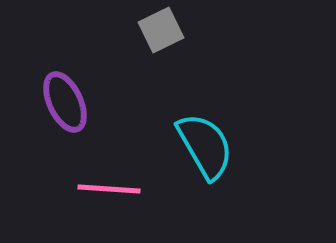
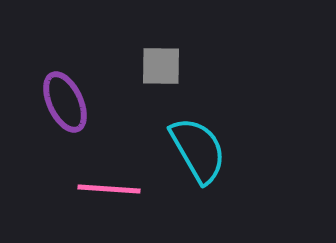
gray square: moved 36 px down; rotated 27 degrees clockwise
cyan semicircle: moved 7 px left, 4 px down
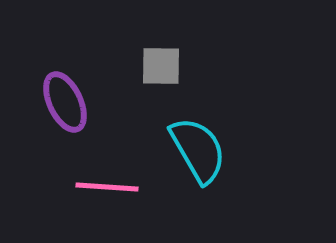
pink line: moved 2 px left, 2 px up
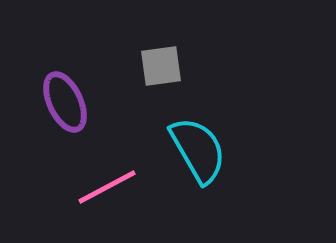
gray square: rotated 9 degrees counterclockwise
pink line: rotated 32 degrees counterclockwise
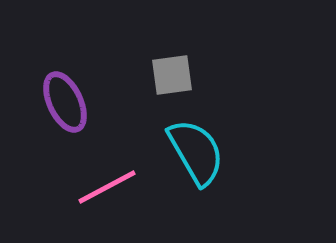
gray square: moved 11 px right, 9 px down
cyan semicircle: moved 2 px left, 2 px down
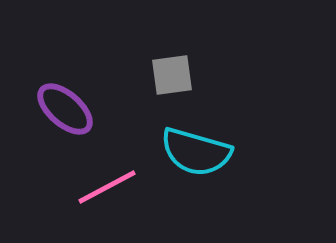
purple ellipse: moved 7 px down; rotated 24 degrees counterclockwise
cyan semicircle: rotated 136 degrees clockwise
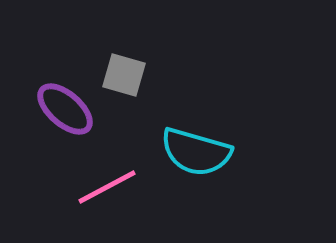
gray square: moved 48 px left; rotated 24 degrees clockwise
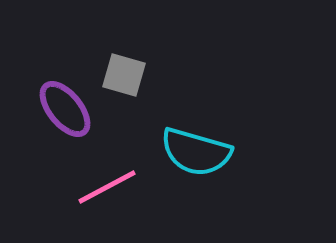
purple ellipse: rotated 10 degrees clockwise
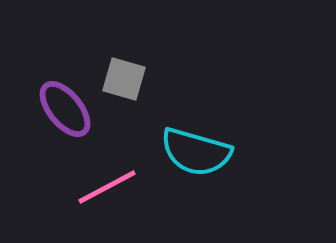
gray square: moved 4 px down
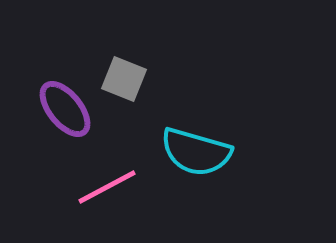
gray square: rotated 6 degrees clockwise
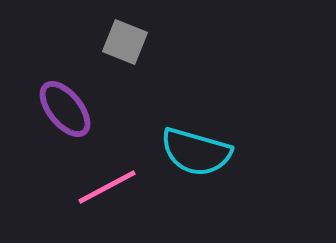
gray square: moved 1 px right, 37 px up
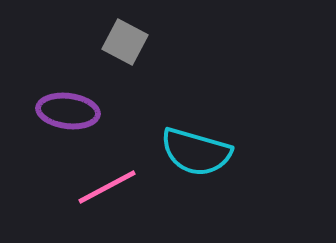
gray square: rotated 6 degrees clockwise
purple ellipse: moved 3 px right, 2 px down; rotated 44 degrees counterclockwise
